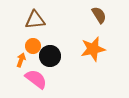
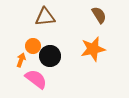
brown triangle: moved 10 px right, 3 px up
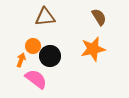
brown semicircle: moved 2 px down
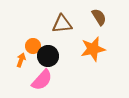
brown triangle: moved 17 px right, 7 px down
black circle: moved 2 px left
pink semicircle: moved 6 px right, 1 px down; rotated 95 degrees clockwise
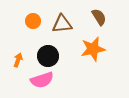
orange circle: moved 25 px up
orange arrow: moved 3 px left
pink semicircle: rotated 30 degrees clockwise
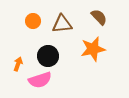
brown semicircle: rotated 12 degrees counterclockwise
orange arrow: moved 4 px down
pink semicircle: moved 2 px left
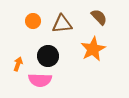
orange star: rotated 15 degrees counterclockwise
pink semicircle: rotated 20 degrees clockwise
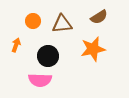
brown semicircle: rotated 102 degrees clockwise
orange star: rotated 15 degrees clockwise
orange arrow: moved 2 px left, 19 px up
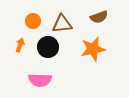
brown semicircle: rotated 12 degrees clockwise
orange arrow: moved 4 px right
black circle: moved 9 px up
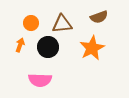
orange circle: moved 2 px left, 2 px down
orange star: moved 1 px left, 1 px up; rotated 15 degrees counterclockwise
